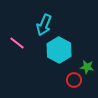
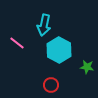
cyan arrow: rotated 10 degrees counterclockwise
red circle: moved 23 px left, 5 px down
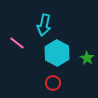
cyan hexagon: moved 2 px left, 3 px down
green star: moved 9 px up; rotated 24 degrees clockwise
red circle: moved 2 px right, 2 px up
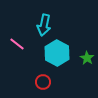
pink line: moved 1 px down
red circle: moved 10 px left, 1 px up
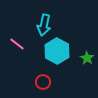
cyan hexagon: moved 2 px up
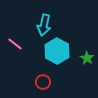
pink line: moved 2 px left
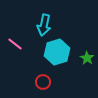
cyan hexagon: moved 1 px down; rotated 15 degrees clockwise
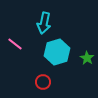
cyan arrow: moved 2 px up
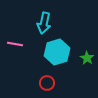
pink line: rotated 28 degrees counterclockwise
red circle: moved 4 px right, 1 px down
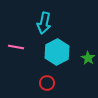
pink line: moved 1 px right, 3 px down
cyan hexagon: rotated 10 degrees counterclockwise
green star: moved 1 px right
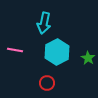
pink line: moved 1 px left, 3 px down
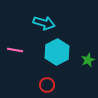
cyan arrow: rotated 85 degrees counterclockwise
green star: moved 2 px down; rotated 16 degrees clockwise
red circle: moved 2 px down
